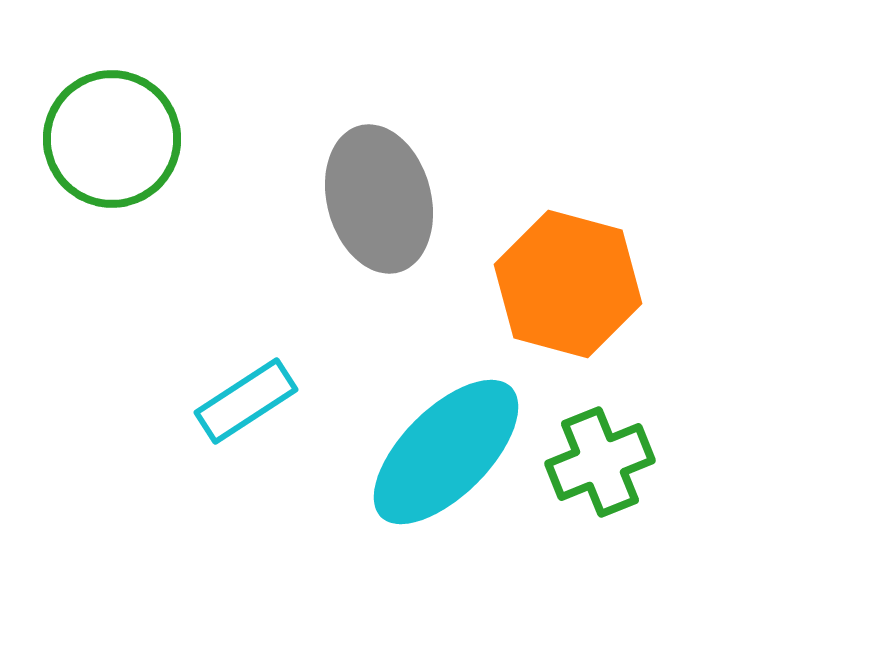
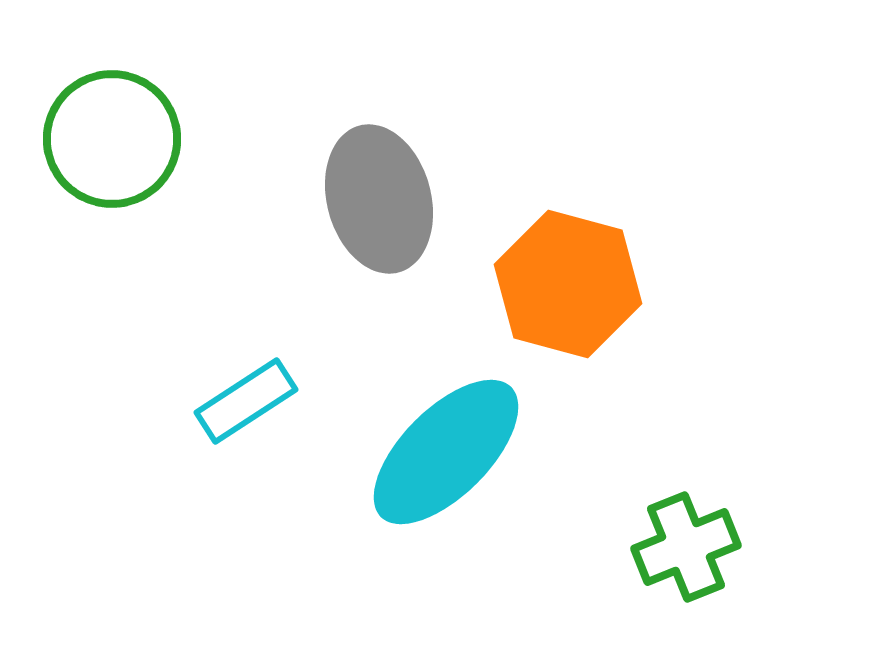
green cross: moved 86 px right, 85 px down
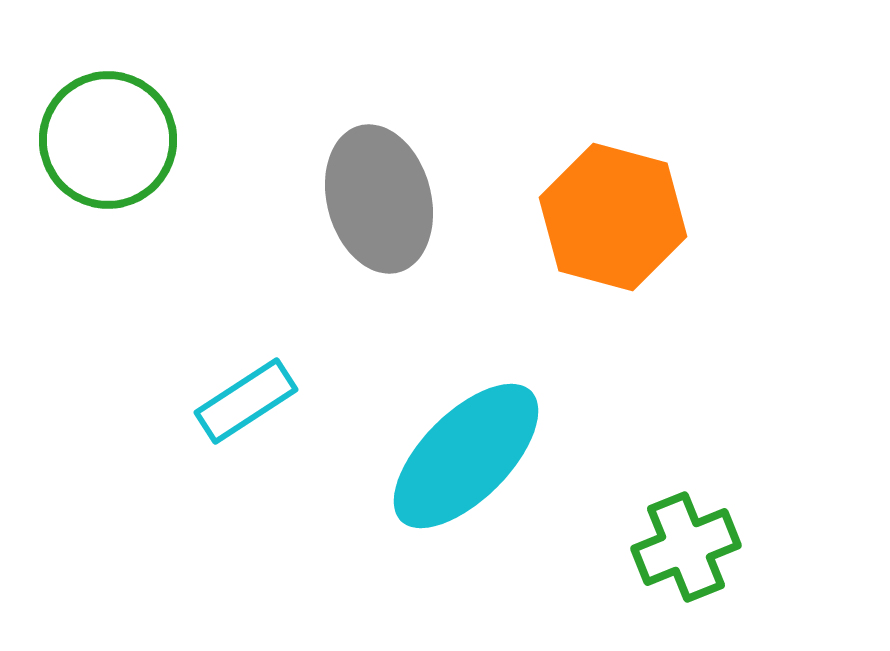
green circle: moved 4 px left, 1 px down
orange hexagon: moved 45 px right, 67 px up
cyan ellipse: moved 20 px right, 4 px down
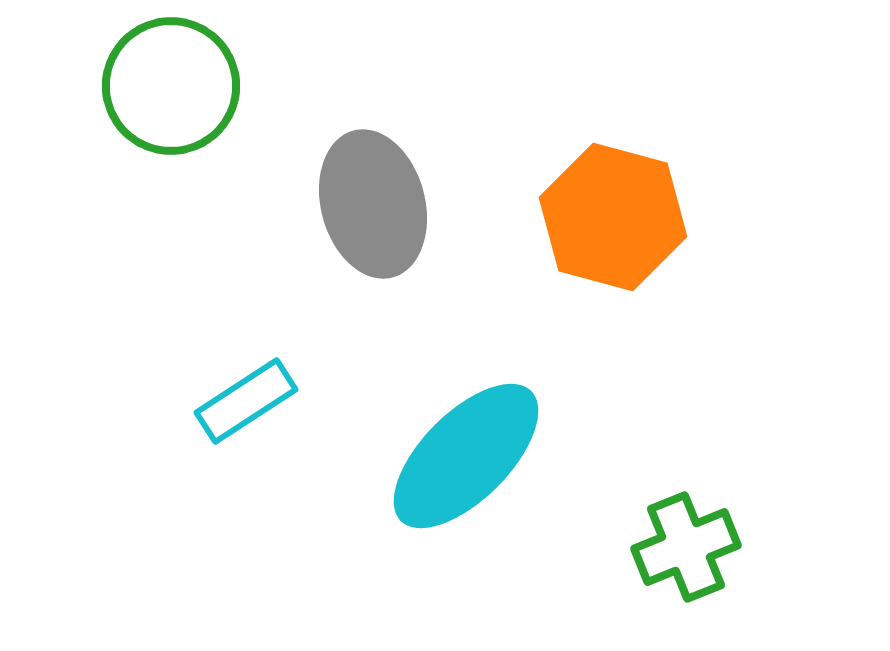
green circle: moved 63 px right, 54 px up
gray ellipse: moved 6 px left, 5 px down
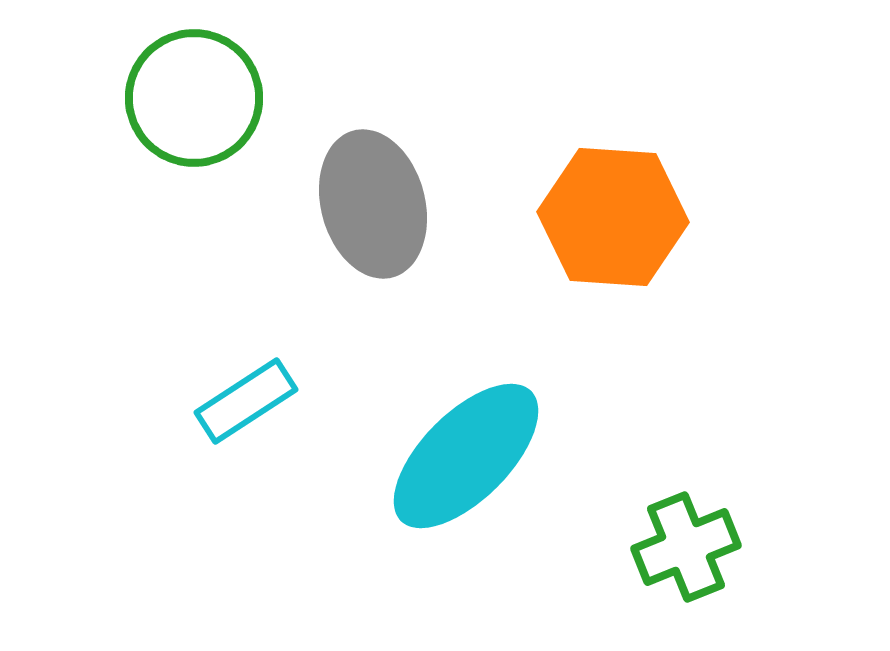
green circle: moved 23 px right, 12 px down
orange hexagon: rotated 11 degrees counterclockwise
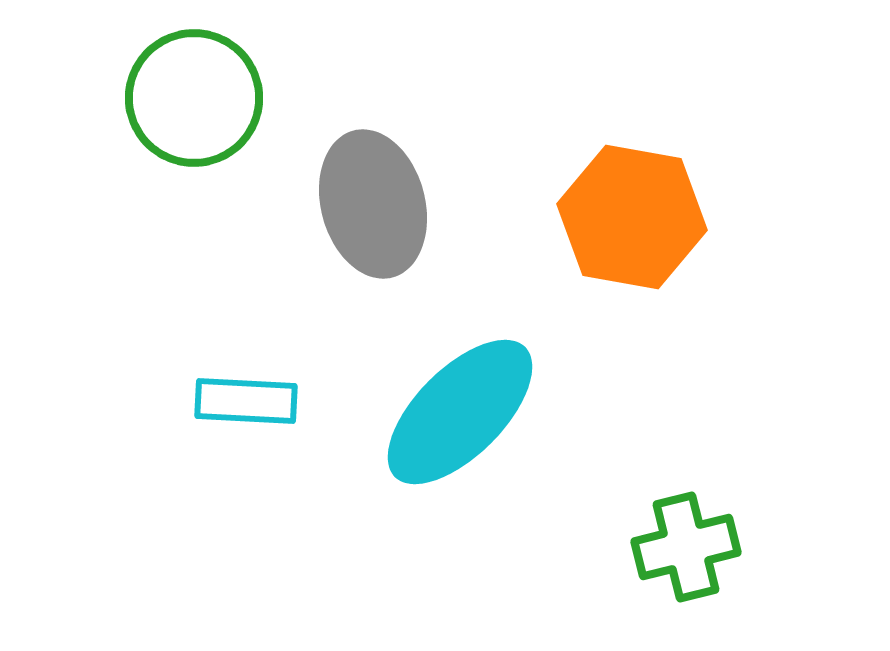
orange hexagon: moved 19 px right; rotated 6 degrees clockwise
cyan rectangle: rotated 36 degrees clockwise
cyan ellipse: moved 6 px left, 44 px up
green cross: rotated 8 degrees clockwise
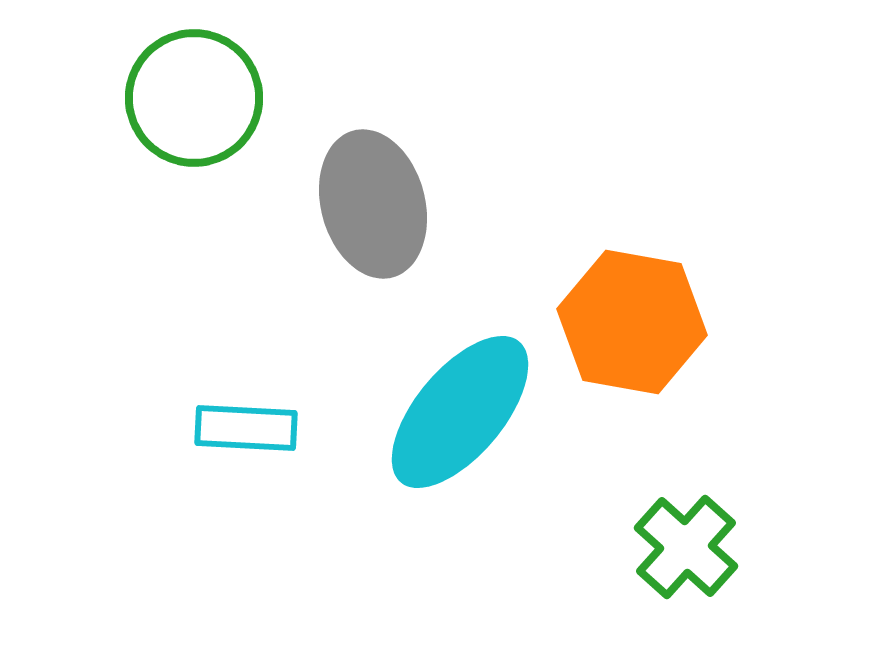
orange hexagon: moved 105 px down
cyan rectangle: moved 27 px down
cyan ellipse: rotated 5 degrees counterclockwise
green cross: rotated 34 degrees counterclockwise
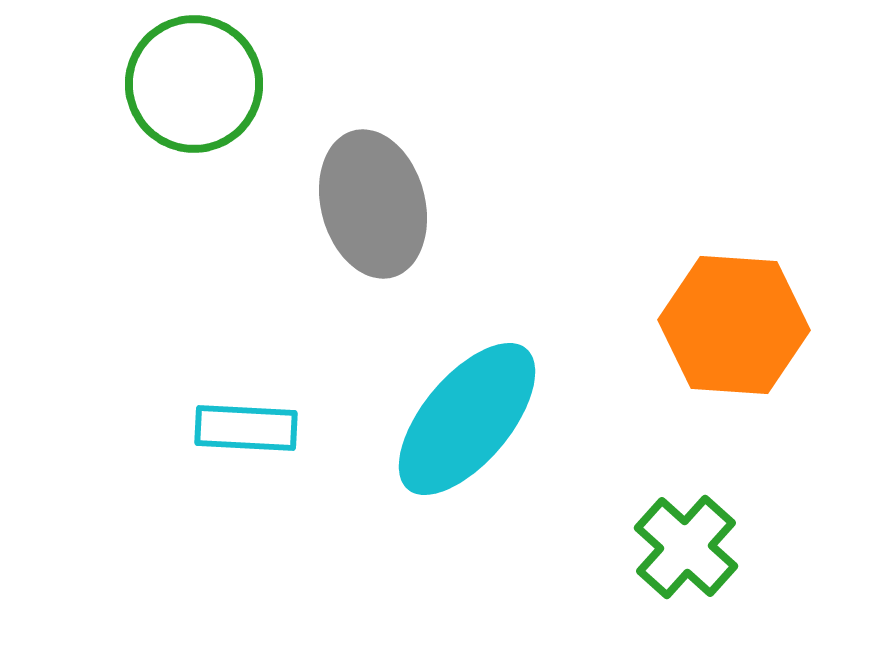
green circle: moved 14 px up
orange hexagon: moved 102 px right, 3 px down; rotated 6 degrees counterclockwise
cyan ellipse: moved 7 px right, 7 px down
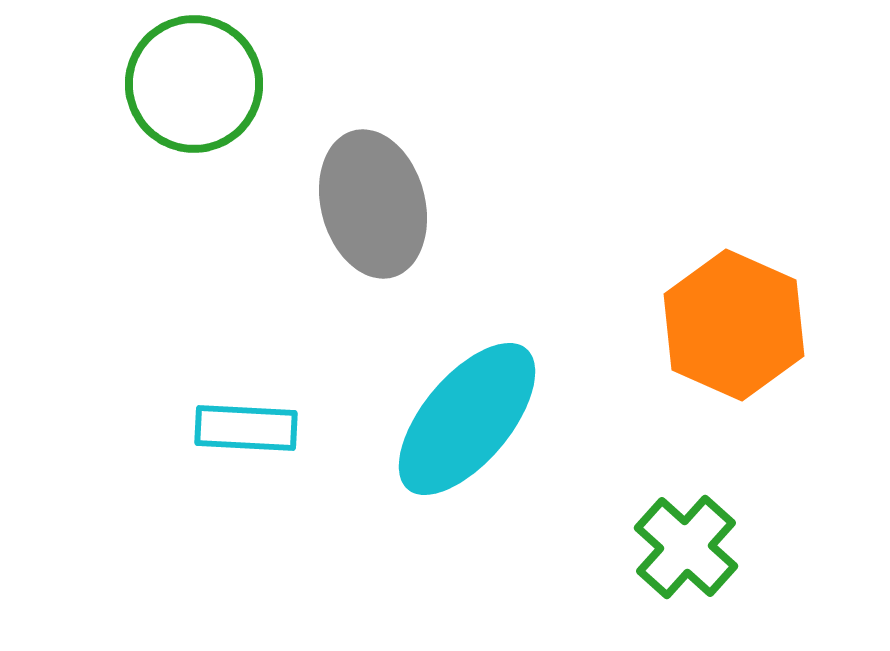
orange hexagon: rotated 20 degrees clockwise
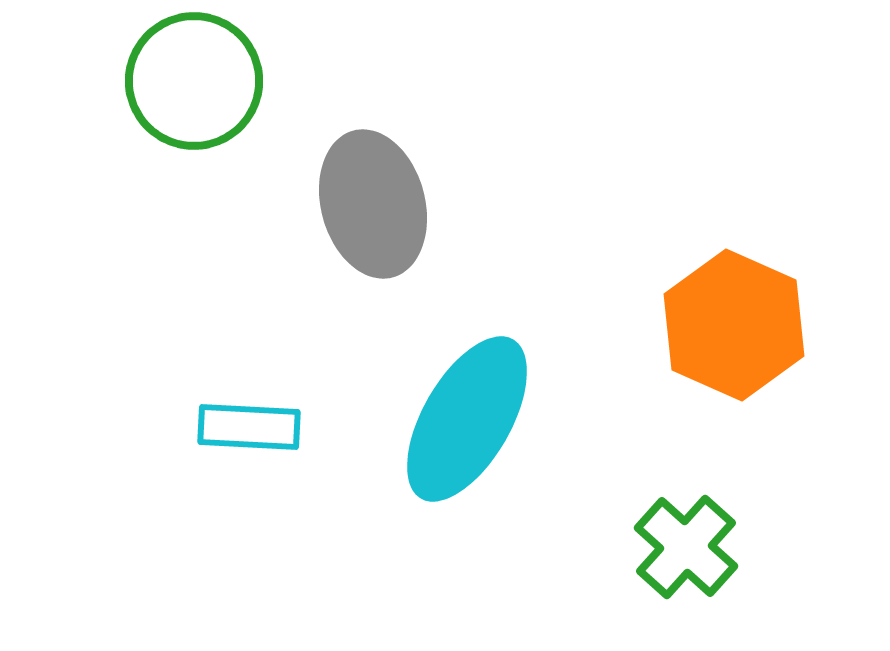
green circle: moved 3 px up
cyan ellipse: rotated 10 degrees counterclockwise
cyan rectangle: moved 3 px right, 1 px up
